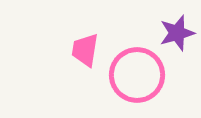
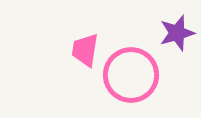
pink circle: moved 6 px left
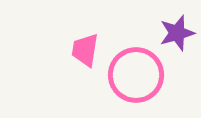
pink circle: moved 5 px right
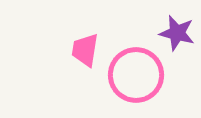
purple star: rotated 30 degrees clockwise
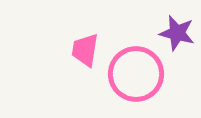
pink circle: moved 1 px up
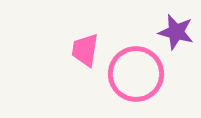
purple star: moved 1 px left, 1 px up
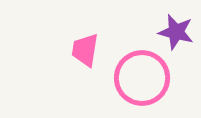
pink circle: moved 6 px right, 4 px down
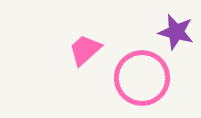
pink trapezoid: rotated 39 degrees clockwise
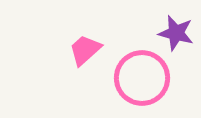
purple star: moved 1 px down
